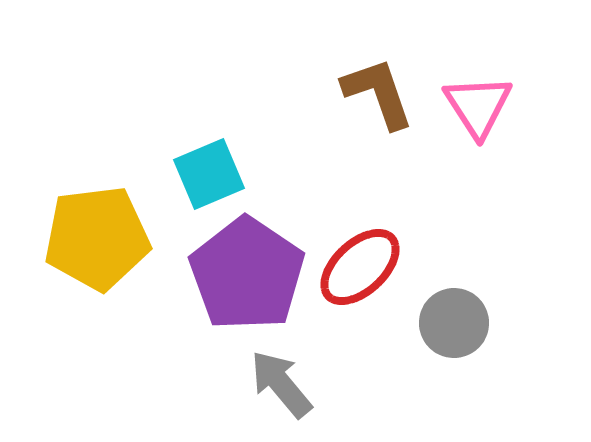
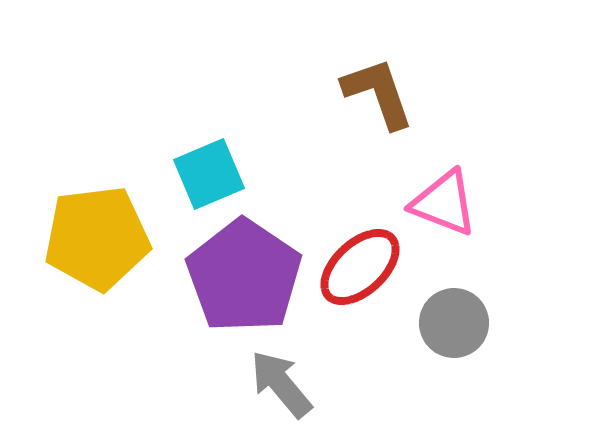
pink triangle: moved 34 px left, 97 px down; rotated 36 degrees counterclockwise
purple pentagon: moved 3 px left, 2 px down
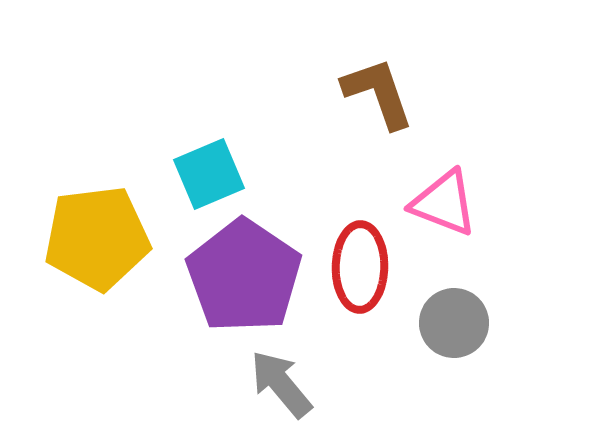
red ellipse: rotated 46 degrees counterclockwise
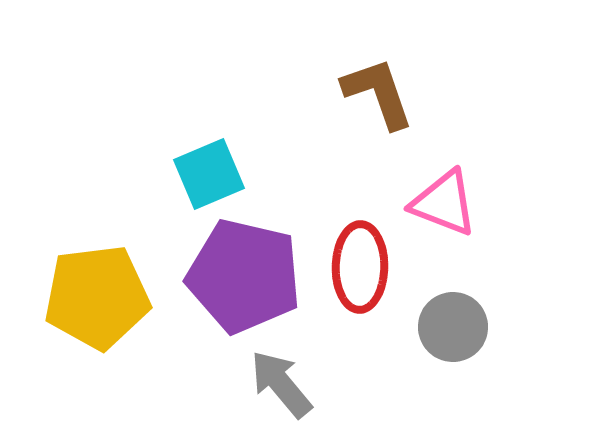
yellow pentagon: moved 59 px down
purple pentagon: rotated 21 degrees counterclockwise
gray circle: moved 1 px left, 4 px down
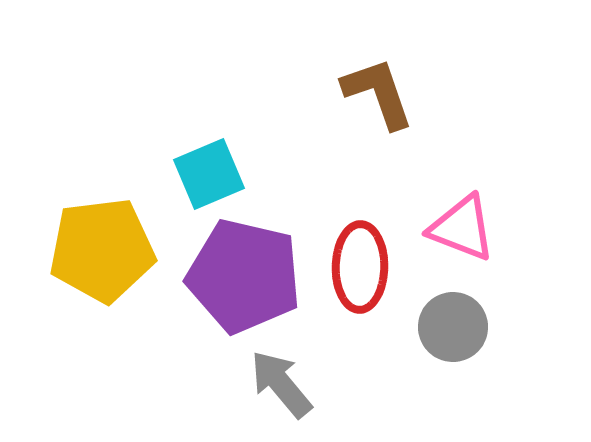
pink triangle: moved 18 px right, 25 px down
yellow pentagon: moved 5 px right, 47 px up
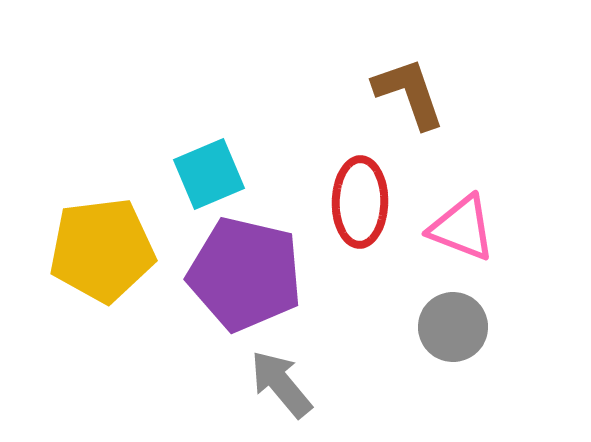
brown L-shape: moved 31 px right
red ellipse: moved 65 px up
purple pentagon: moved 1 px right, 2 px up
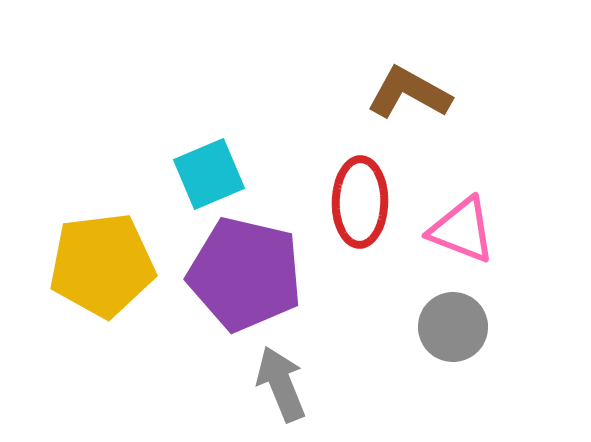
brown L-shape: rotated 42 degrees counterclockwise
pink triangle: moved 2 px down
yellow pentagon: moved 15 px down
gray arrow: rotated 18 degrees clockwise
